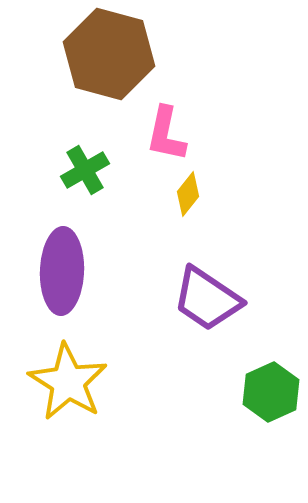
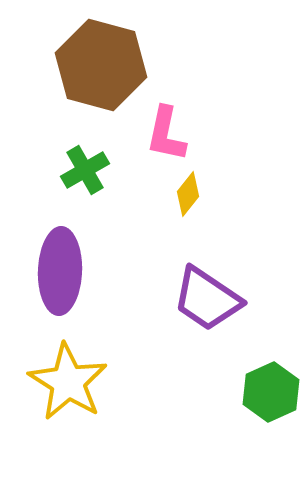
brown hexagon: moved 8 px left, 11 px down
purple ellipse: moved 2 px left
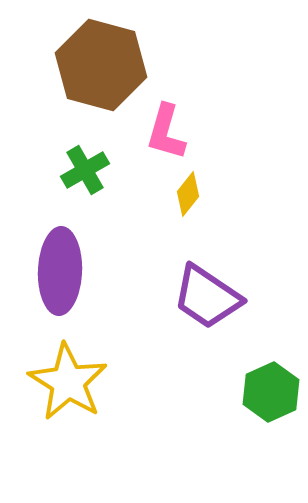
pink L-shape: moved 2 px up; rotated 4 degrees clockwise
purple trapezoid: moved 2 px up
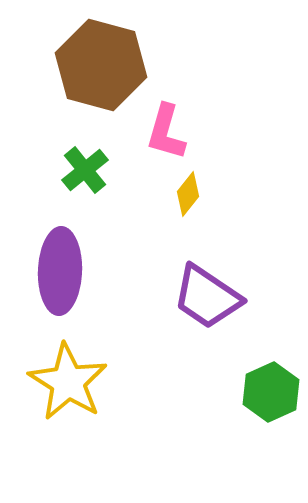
green cross: rotated 9 degrees counterclockwise
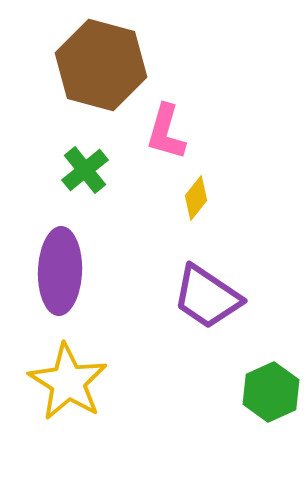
yellow diamond: moved 8 px right, 4 px down
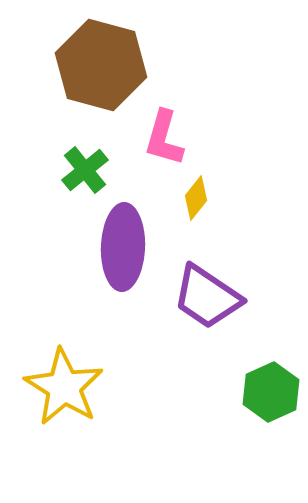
pink L-shape: moved 2 px left, 6 px down
purple ellipse: moved 63 px right, 24 px up
yellow star: moved 4 px left, 5 px down
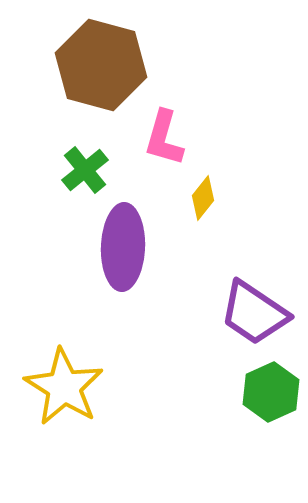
yellow diamond: moved 7 px right
purple trapezoid: moved 47 px right, 16 px down
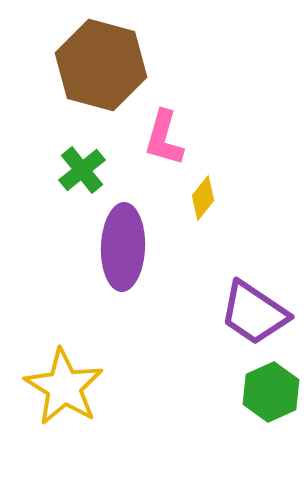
green cross: moved 3 px left
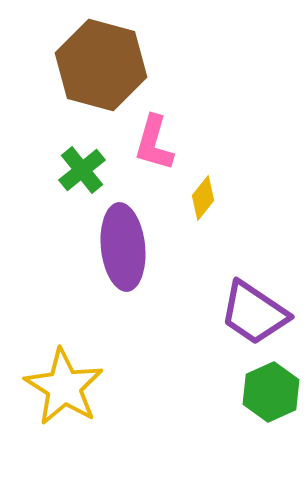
pink L-shape: moved 10 px left, 5 px down
purple ellipse: rotated 8 degrees counterclockwise
